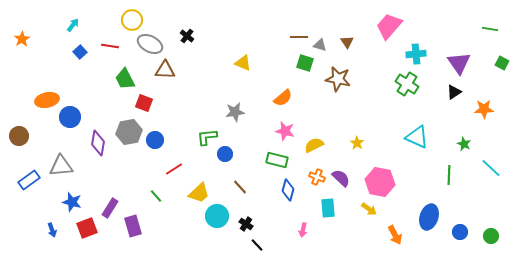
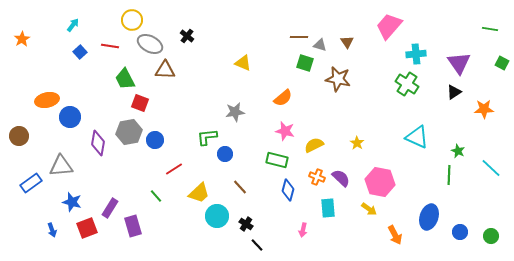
red square at (144, 103): moved 4 px left
green star at (464, 144): moved 6 px left, 7 px down
blue rectangle at (29, 180): moved 2 px right, 3 px down
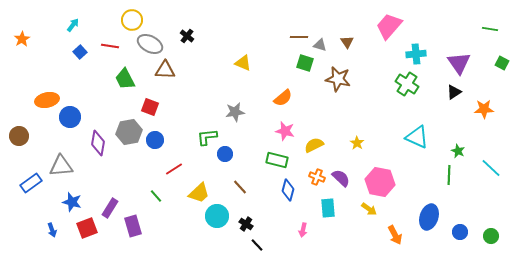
red square at (140, 103): moved 10 px right, 4 px down
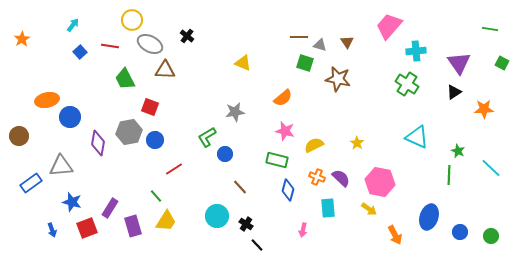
cyan cross at (416, 54): moved 3 px up
green L-shape at (207, 137): rotated 25 degrees counterclockwise
yellow trapezoid at (199, 193): moved 33 px left, 28 px down; rotated 15 degrees counterclockwise
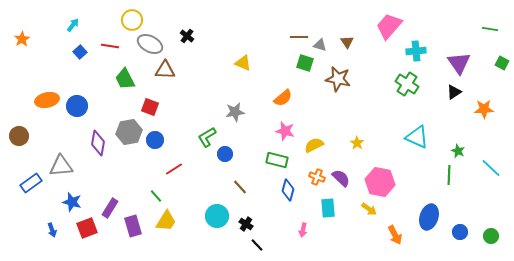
blue circle at (70, 117): moved 7 px right, 11 px up
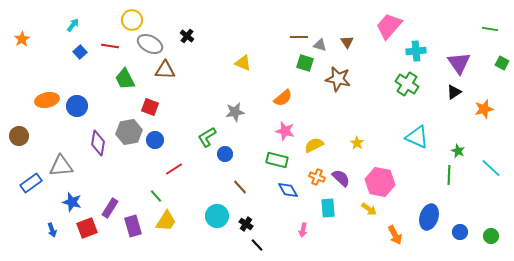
orange star at (484, 109): rotated 12 degrees counterclockwise
blue diamond at (288, 190): rotated 45 degrees counterclockwise
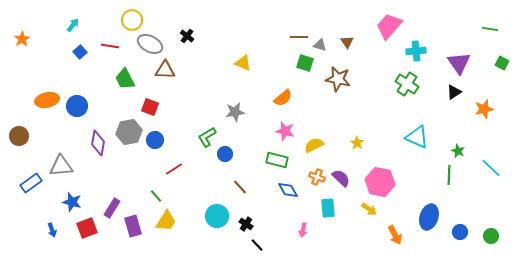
purple rectangle at (110, 208): moved 2 px right
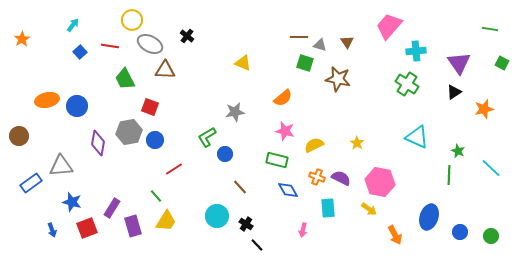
purple semicircle at (341, 178): rotated 18 degrees counterclockwise
